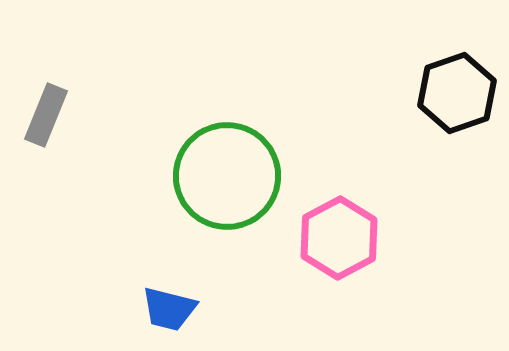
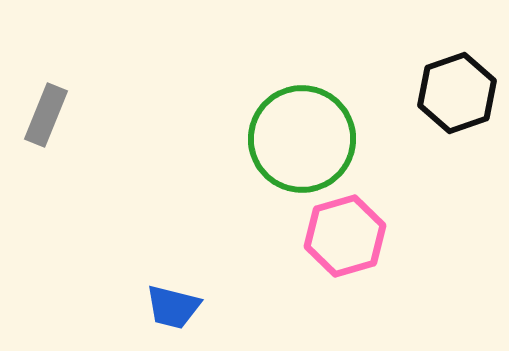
green circle: moved 75 px right, 37 px up
pink hexagon: moved 6 px right, 2 px up; rotated 12 degrees clockwise
blue trapezoid: moved 4 px right, 2 px up
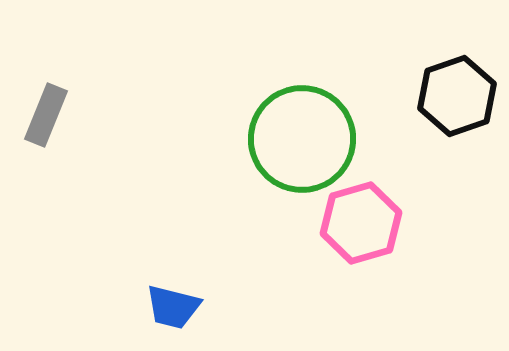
black hexagon: moved 3 px down
pink hexagon: moved 16 px right, 13 px up
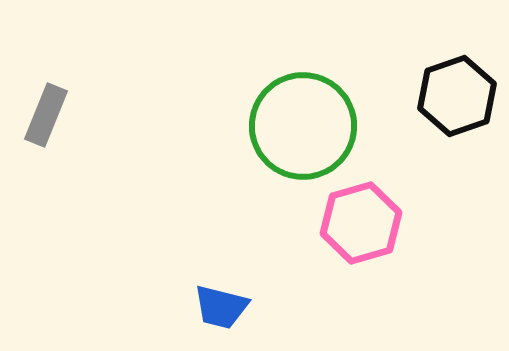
green circle: moved 1 px right, 13 px up
blue trapezoid: moved 48 px right
